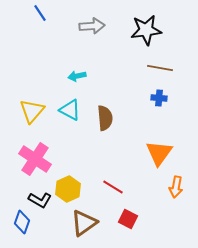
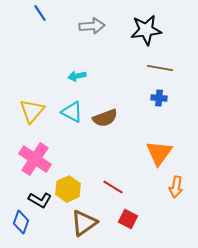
cyan triangle: moved 2 px right, 2 px down
brown semicircle: rotated 75 degrees clockwise
blue diamond: moved 1 px left
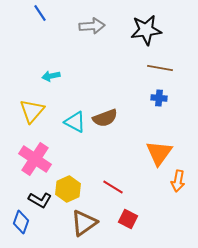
cyan arrow: moved 26 px left
cyan triangle: moved 3 px right, 10 px down
orange arrow: moved 2 px right, 6 px up
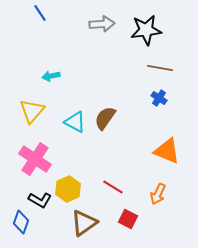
gray arrow: moved 10 px right, 2 px up
blue cross: rotated 28 degrees clockwise
brown semicircle: rotated 145 degrees clockwise
orange triangle: moved 8 px right, 2 px up; rotated 44 degrees counterclockwise
orange arrow: moved 20 px left, 13 px down; rotated 15 degrees clockwise
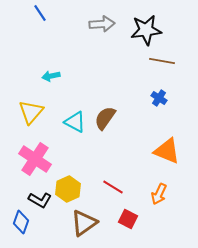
brown line: moved 2 px right, 7 px up
yellow triangle: moved 1 px left, 1 px down
orange arrow: moved 1 px right
